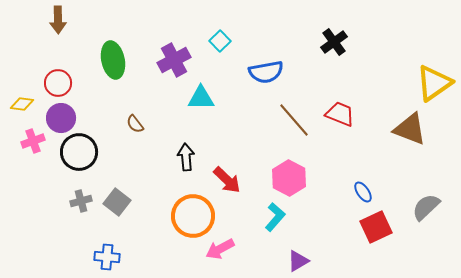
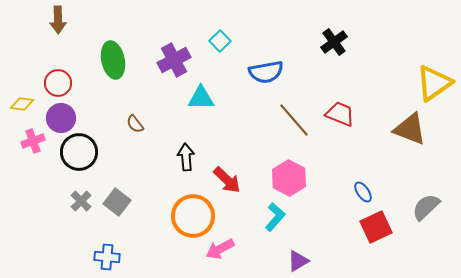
gray cross: rotated 30 degrees counterclockwise
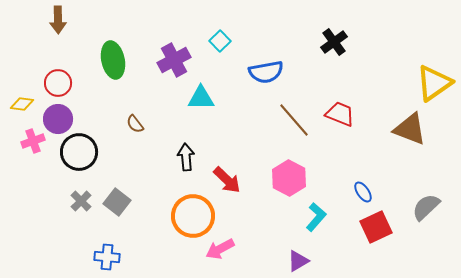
purple circle: moved 3 px left, 1 px down
cyan L-shape: moved 41 px right
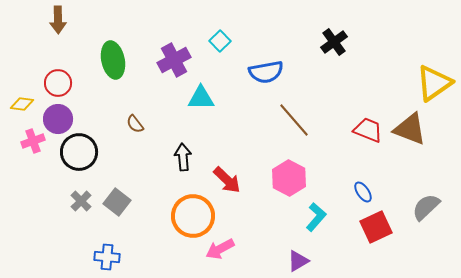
red trapezoid: moved 28 px right, 16 px down
black arrow: moved 3 px left
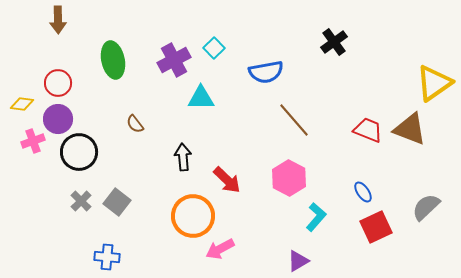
cyan square: moved 6 px left, 7 px down
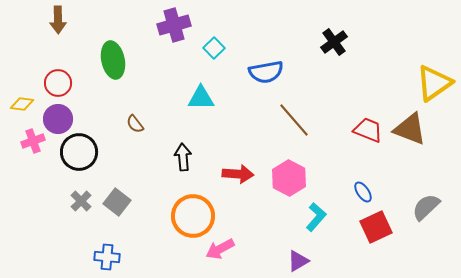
purple cross: moved 35 px up; rotated 12 degrees clockwise
red arrow: moved 11 px right, 6 px up; rotated 40 degrees counterclockwise
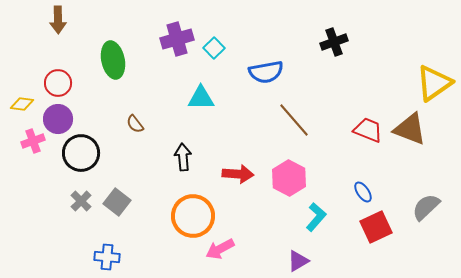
purple cross: moved 3 px right, 14 px down
black cross: rotated 16 degrees clockwise
black circle: moved 2 px right, 1 px down
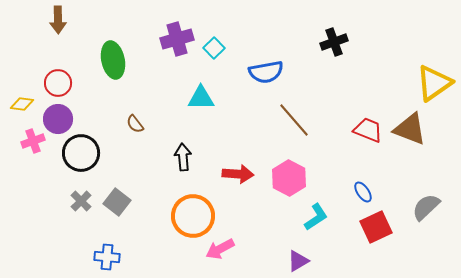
cyan L-shape: rotated 16 degrees clockwise
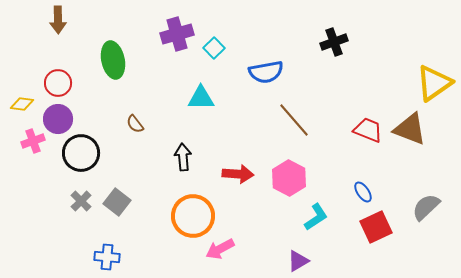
purple cross: moved 5 px up
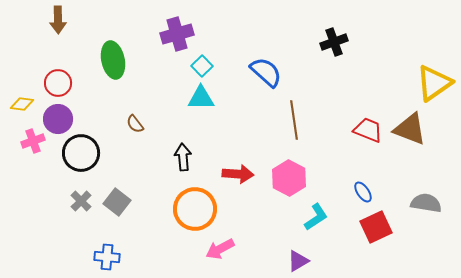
cyan square: moved 12 px left, 18 px down
blue semicircle: rotated 128 degrees counterclockwise
brown line: rotated 33 degrees clockwise
gray semicircle: moved 4 px up; rotated 52 degrees clockwise
orange circle: moved 2 px right, 7 px up
